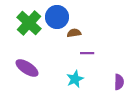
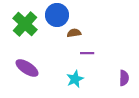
blue circle: moved 2 px up
green cross: moved 4 px left, 1 px down
purple semicircle: moved 5 px right, 4 px up
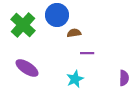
green cross: moved 2 px left, 1 px down
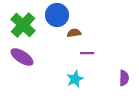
purple ellipse: moved 5 px left, 11 px up
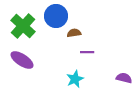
blue circle: moved 1 px left, 1 px down
green cross: moved 1 px down
purple line: moved 1 px up
purple ellipse: moved 3 px down
purple semicircle: rotated 77 degrees counterclockwise
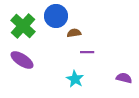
cyan star: rotated 18 degrees counterclockwise
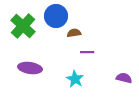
purple ellipse: moved 8 px right, 8 px down; rotated 25 degrees counterclockwise
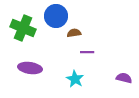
green cross: moved 2 px down; rotated 20 degrees counterclockwise
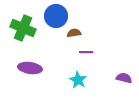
purple line: moved 1 px left
cyan star: moved 3 px right, 1 px down
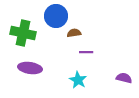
green cross: moved 5 px down; rotated 10 degrees counterclockwise
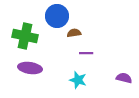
blue circle: moved 1 px right
green cross: moved 2 px right, 3 px down
purple line: moved 1 px down
cyan star: rotated 12 degrees counterclockwise
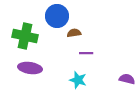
purple semicircle: moved 3 px right, 1 px down
